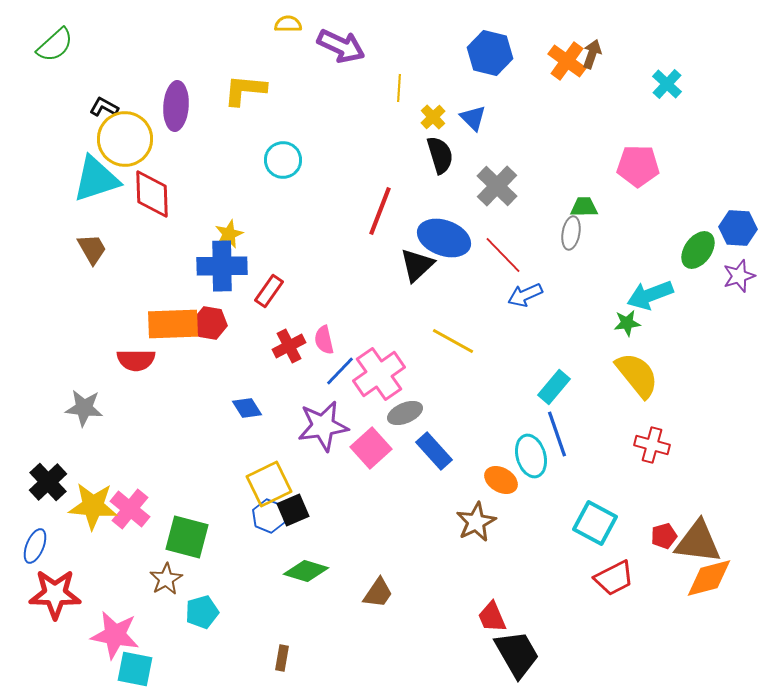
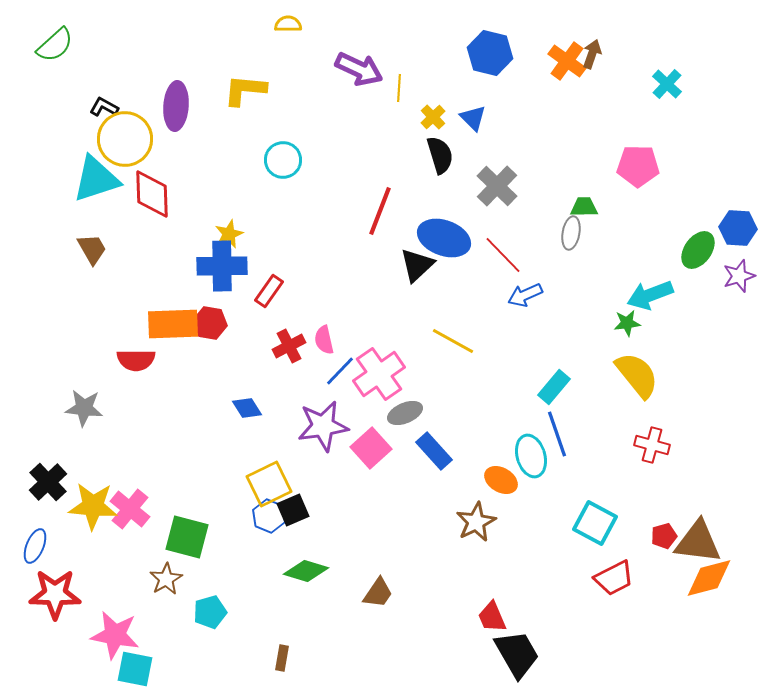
purple arrow at (341, 46): moved 18 px right, 23 px down
cyan pentagon at (202, 612): moved 8 px right
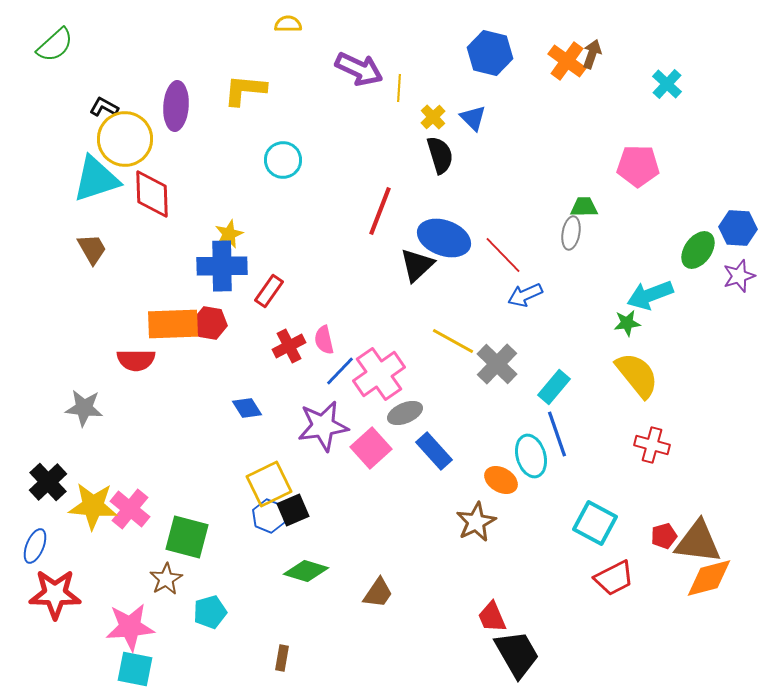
gray cross at (497, 186): moved 178 px down
pink star at (115, 635): moved 15 px right, 8 px up; rotated 15 degrees counterclockwise
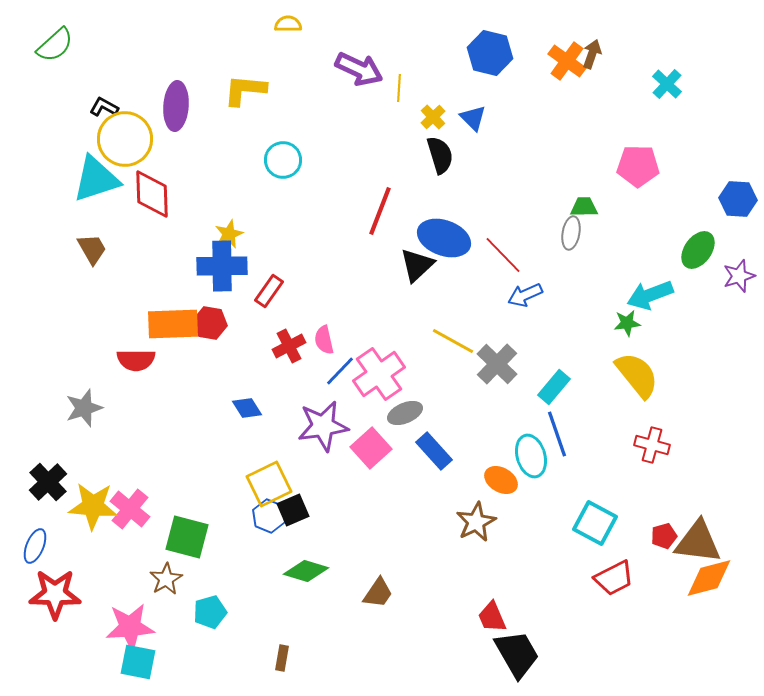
blue hexagon at (738, 228): moved 29 px up
gray star at (84, 408): rotated 24 degrees counterclockwise
cyan square at (135, 669): moved 3 px right, 7 px up
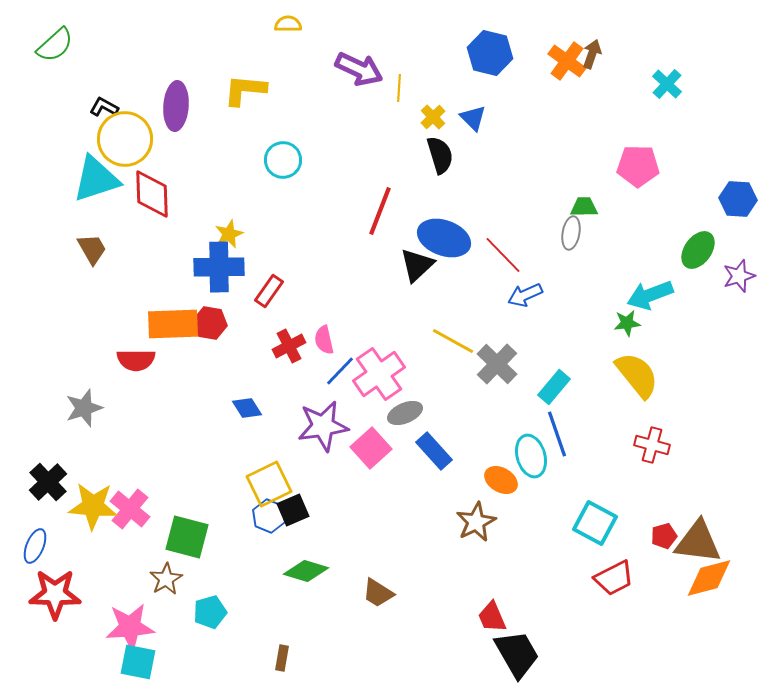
blue cross at (222, 266): moved 3 px left, 1 px down
brown trapezoid at (378, 593): rotated 88 degrees clockwise
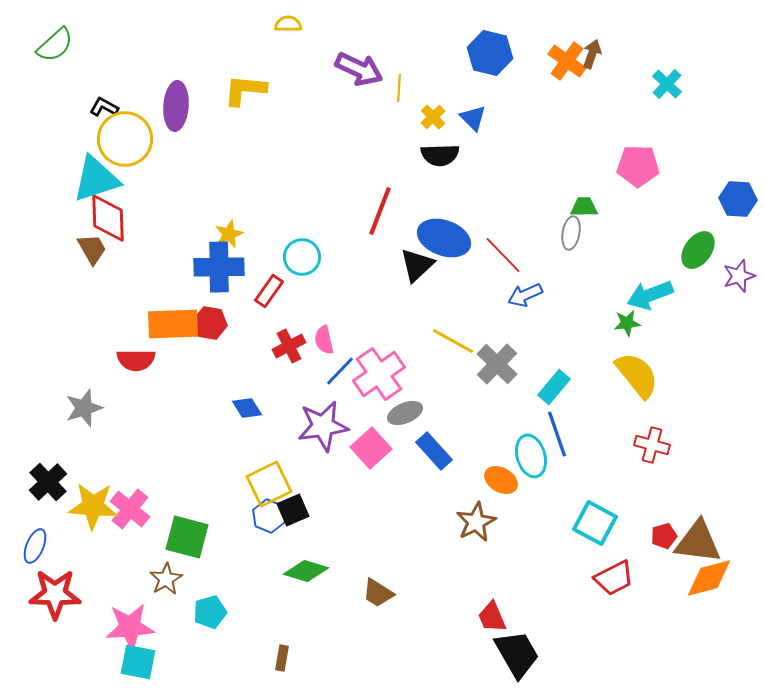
black semicircle at (440, 155): rotated 105 degrees clockwise
cyan circle at (283, 160): moved 19 px right, 97 px down
red diamond at (152, 194): moved 44 px left, 24 px down
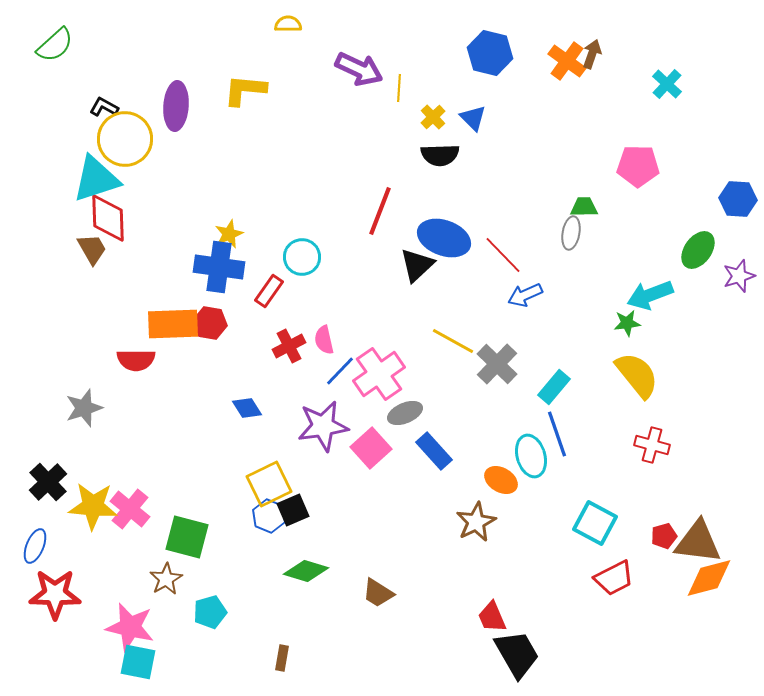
blue cross at (219, 267): rotated 9 degrees clockwise
pink star at (130, 627): rotated 18 degrees clockwise
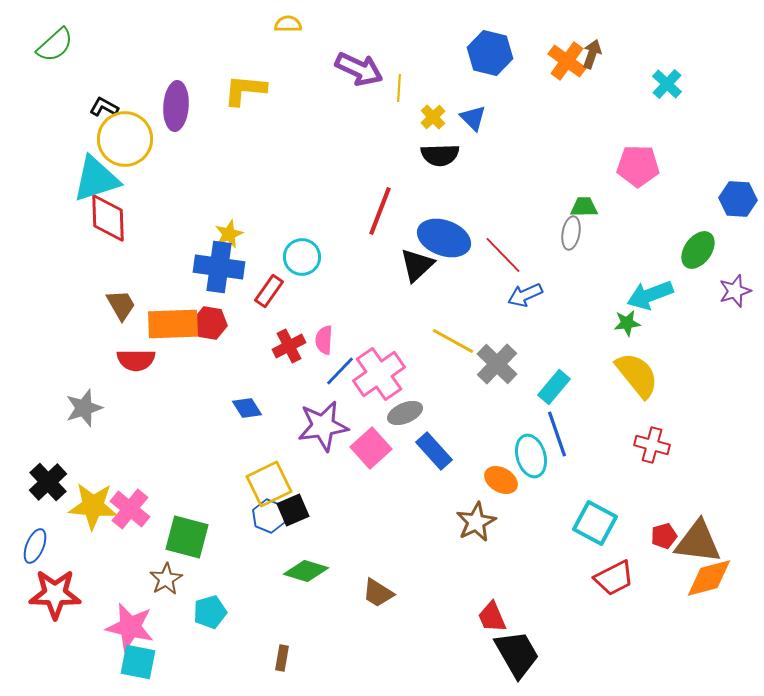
brown trapezoid at (92, 249): moved 29 px right, 56 px down
purple star at (739, 276): moved 4 px left, 15 px down
pink semicircle at (324, 340): rotated 16 degrees clockwise
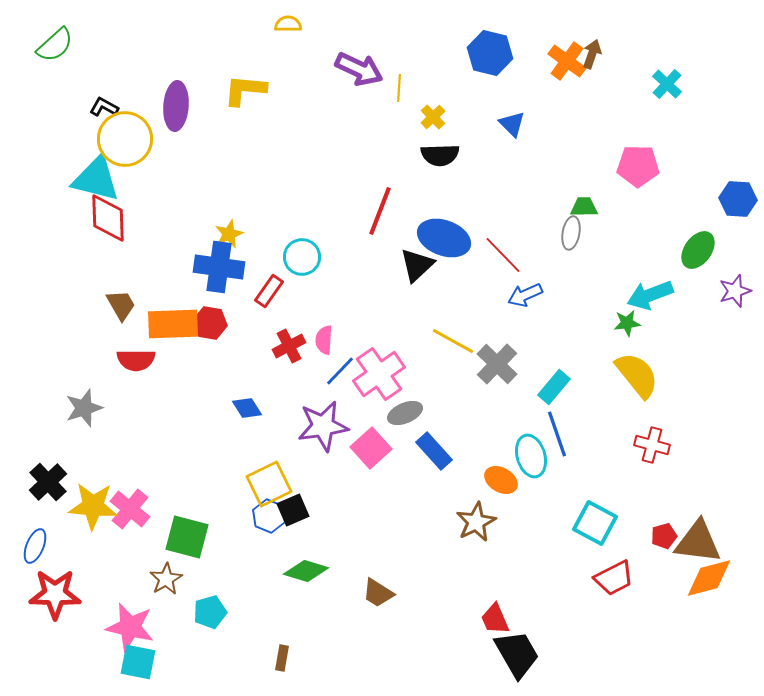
blue triangle at (473, 118): moved 39 px right, 6 px down
cyan triangle at (96, 179): rotated 32 degrees clockwise
red trapezoid at (492, 617): moved 3 px right, 2 px down
